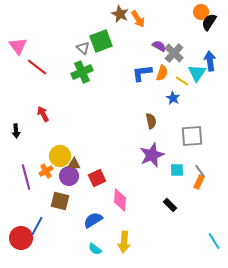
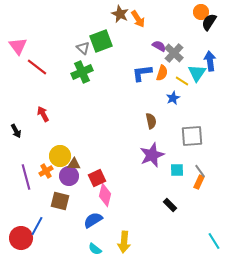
blue star: rotated 16 degrees clockwise
black arrow: rotated 24 degrees counterclockwise
pink diamond: moved 15 px left, 5 px up; rotated 10 degrees clockwise
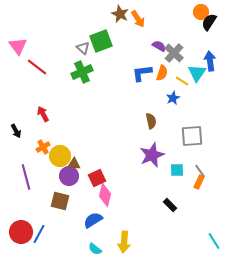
orange cross: moved 3 px left, 24 px up
blue line: moved 2 px right, 8 px down
red circle: moved 6 px up
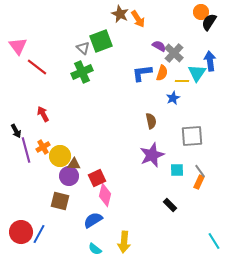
yellow line: rotated 32 degrees counterclockwise
purple line: moved 27 px up
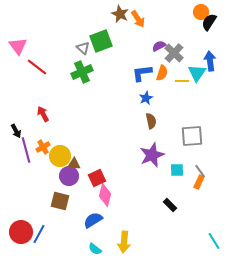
purple semicircle: rotated 56 degrees counterclockwise
blue star: moved 27 px left
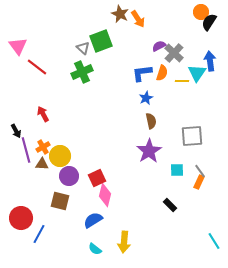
purple star: moved 3 px left, 4 px up; rotated 10 degrees counterclockwise
brown triangle: moved 32 px left
red circle: moved 14 px up
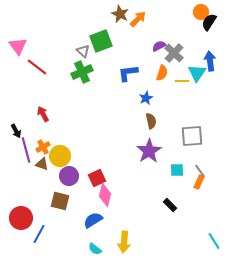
orange arrow: rotated 102 degrees counterclockwise
gray triangle: moved 3 px down
blue L-shape: moved 14 px left
brown triangle: rotated 16 degrees clockwise
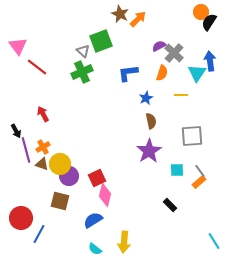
yellow line: moved 1 px left, 14 px down
yellow circle: moved 8 px down
orange rectangle: rotated 24 degrees clockwise
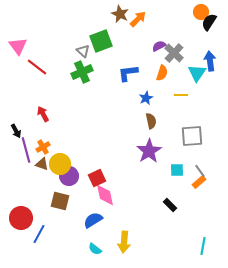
pink diamond: rotated 25 degrees counterclockwise
cyan line: moved 11 px left, 5 px down; rotated 42 degrees clockwise
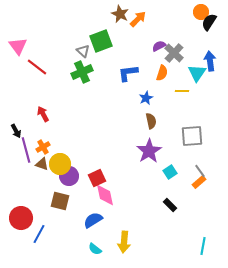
yellow line: moved 1 px right, 4 px up
cyan square: moved 7 px left, 2 px down; rotated 32 degrees counterclockwise
